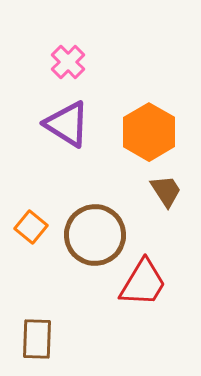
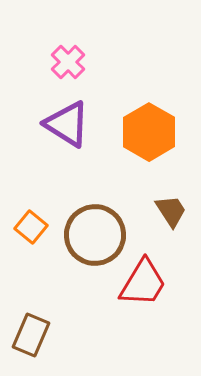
brown trapezoid: moved 5 px right, 20 px down
brown rectangle: moved 6 px left, 4 px up; rotated 21 degrees clockwise
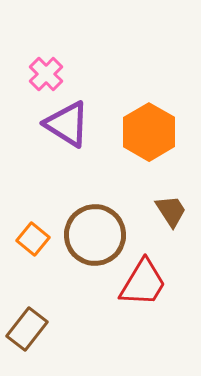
pink cross: moved 22 px left, 12 px down
orange square: moved 2 px right, 12 px down
brown rectangle: moved 4 px left, 6 px up; rotated 15 degrees clockwise
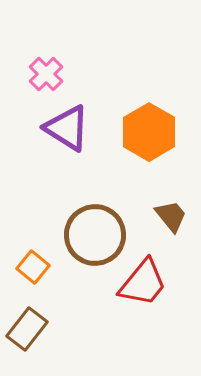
purple triangle: moved 4 px down
brown trapezoid: moved 5 px down; rotated 6 degrees counterclockwise
orange square: moved 28 px down
red trapezoid: rotated 8 degrees clockwise
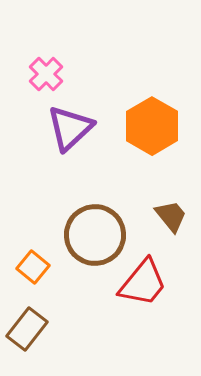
purple triangle: moved 3 px right; rotated 45 degrees clockwise
orange hexagon: moved 3 px right, 6 px up
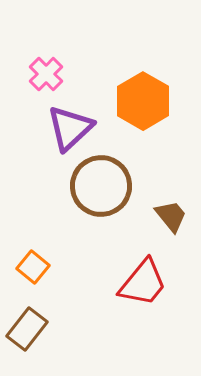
orange hexagon: moved 9 px left, 25 px up
brown circle: moved 6 px right, 49 px up
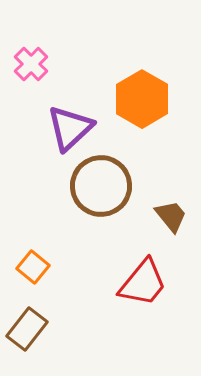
pink cross: moved 15 px left, 10 px up
orange hexagon: moved 1 px left, 2 px up
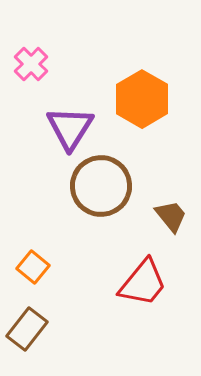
purple triangle: rotated 15 degrees counterclockwise
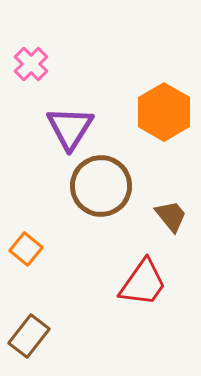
orange hexagon: moved 22 px right, 13 px down
orange square: moved 7 px left, 18 px up
red trapezoid: rotated 4 degrees counterclockwise
brown rectangle: moved 2 px right, 7 px down
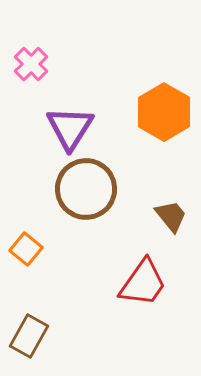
brown circle: moved 15 px left, 3 px down
brown rectangle: rotated 9 degrees counterclockwise
